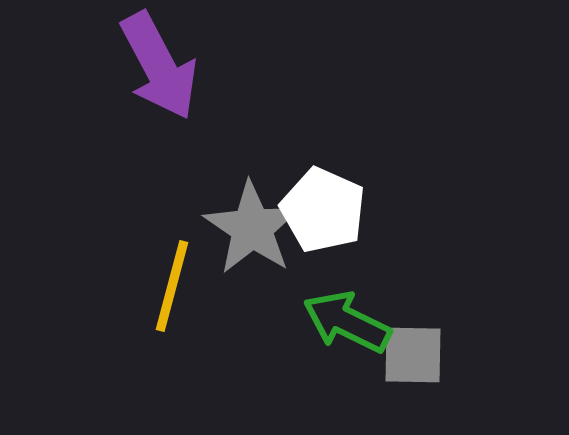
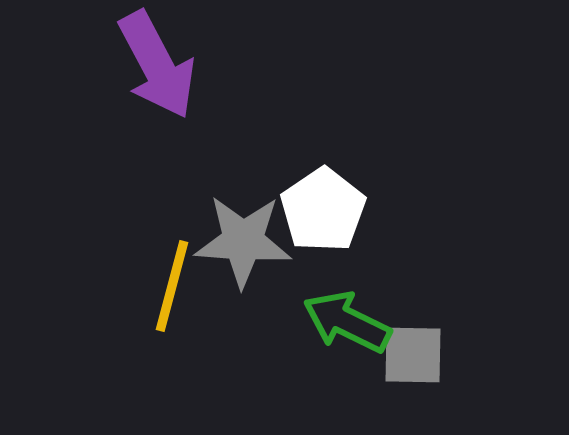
purple arrow: moved 2 px left, 1 px up
white pentagon: rotated 14 degrees clockwise
gray star: moved 9 px left, 13 px down; rotated 30 degrees counterclockwise
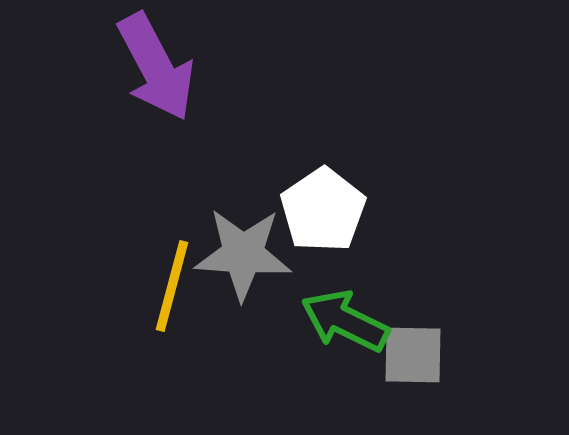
purple arrow: moved 1 px left, 2 px down
gray star: moved 13 px down
green arrow: moved 2 px left, 1 px up
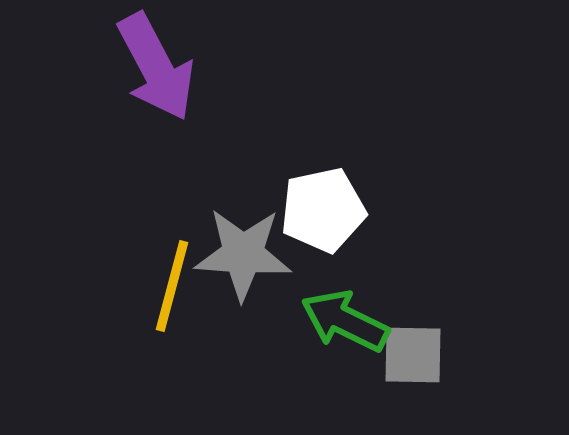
white pentagon: rotated 22 degrees clockwise
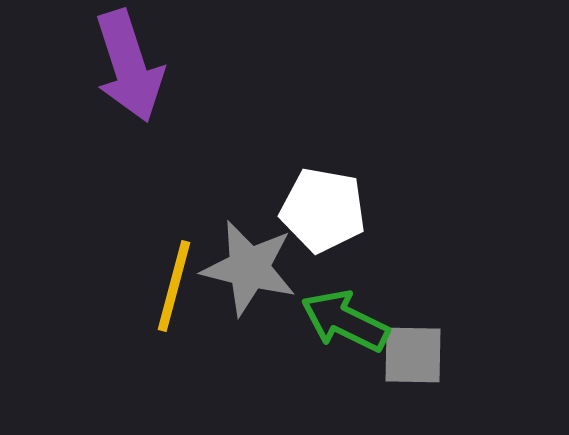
purple arrow: moved 27 px left, 1 px up; rotated 10 degrees clockwise
white pentagon: rotated 22 degrees clockwise
gray star: moved 6 px right, 14 px down; rotated 10 degrees clockwise
yellow line: moved 2 px right
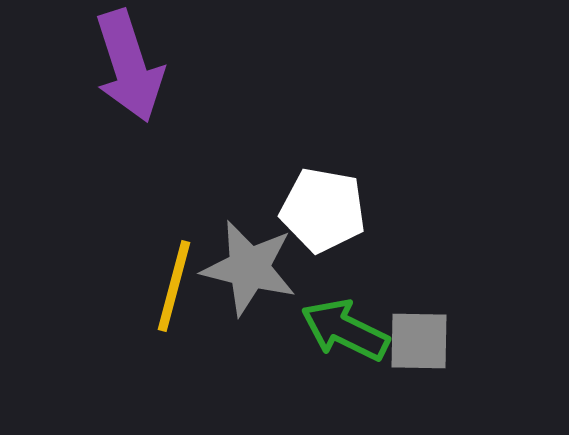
green arrow: moved 9 px down
gray square: moved 6 px right, 14 px up
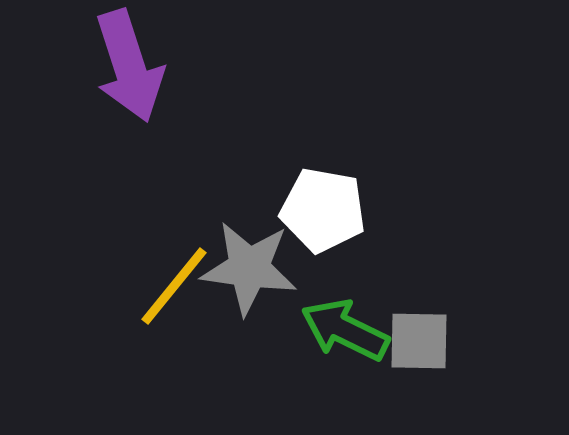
gray star: rotated 6 degrees counterclockwise
yellow line: rotated 24 degrees clockwise
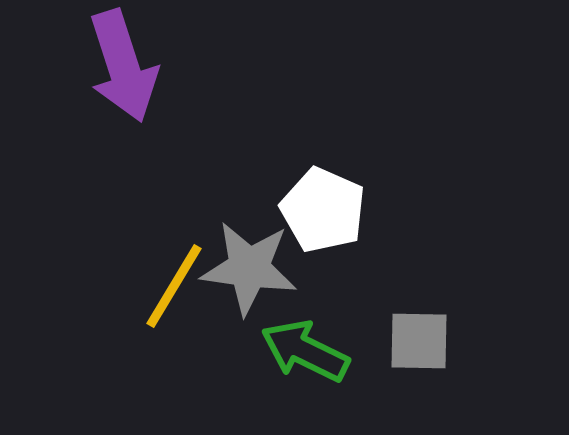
purple arrow: moved 6 px left
white pentagon: rotated 14 degrees clockwise
yellow line: rotated 8 degrees counterclockwise
green arrow: moved 40 px left, 21 px down
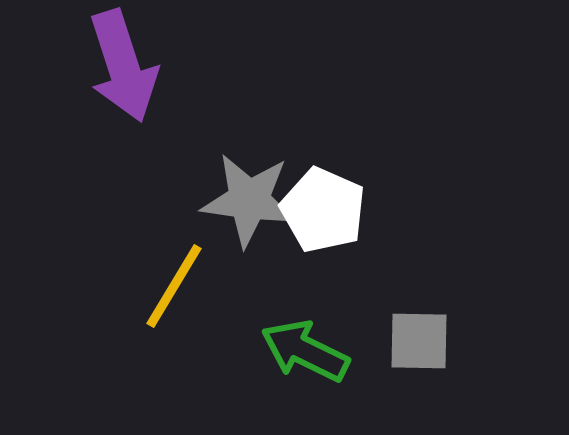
gray star: moved 68 px up
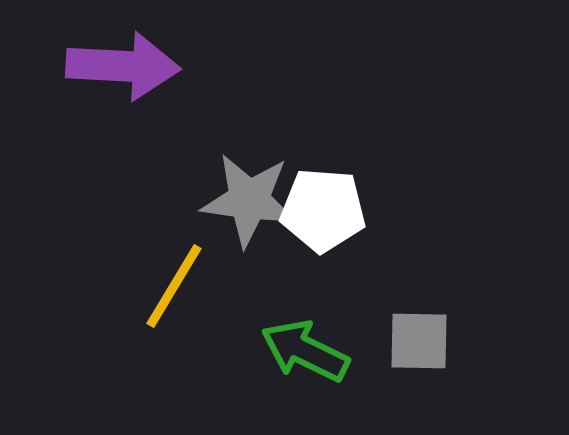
purple arrow: rotated 69 degrees counterclockwise
white pentagon: rotated 20 degrees counterclockwise
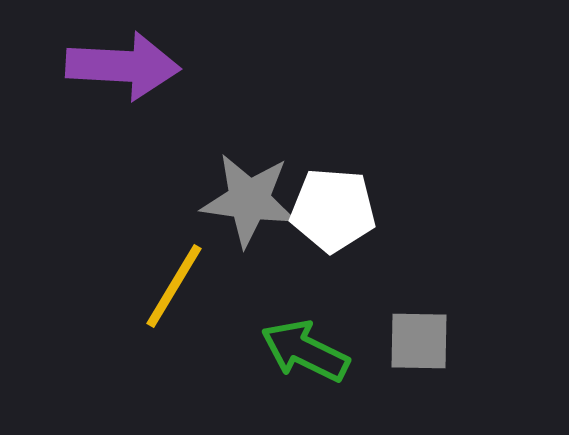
white pentagon: moved 10 px right
